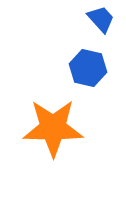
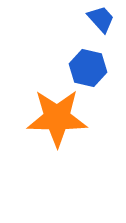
orange star: moved 4 px right, 10 px up
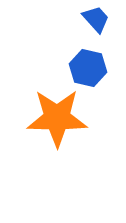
blue trapezoid: moved 5 px left
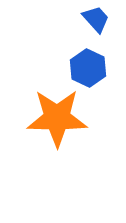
blue hexagon: rotated 12 degrees clockwise
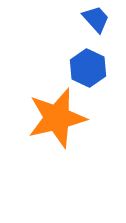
orange star: rotated 14 degrees counterclockwise
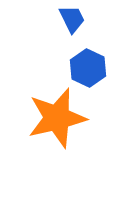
blue trapezoid: moved 24 px left; rotated 16 degrees clockwise
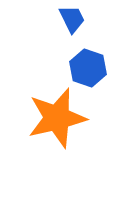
blue hexagon: rotated 6 degrees counterclockwise
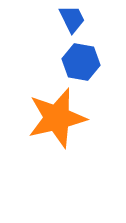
blue hexagon: moved 7 px left, 6 px up; rotated 9 degrees counterclockwise
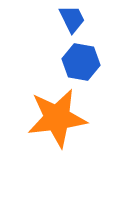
orange star: rotated 6 degrees clockwise
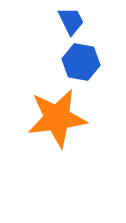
blue trapezoid: moved 1 px left, 2 px down
